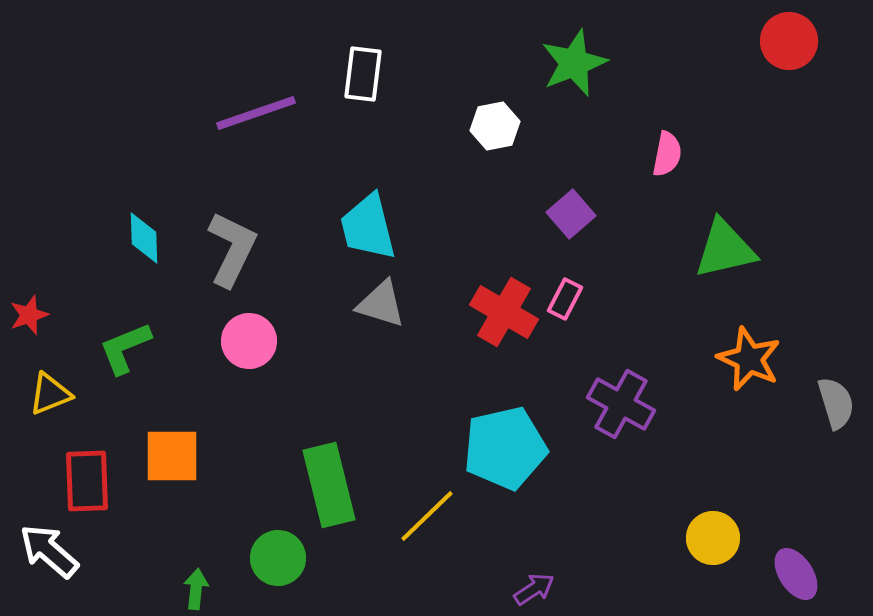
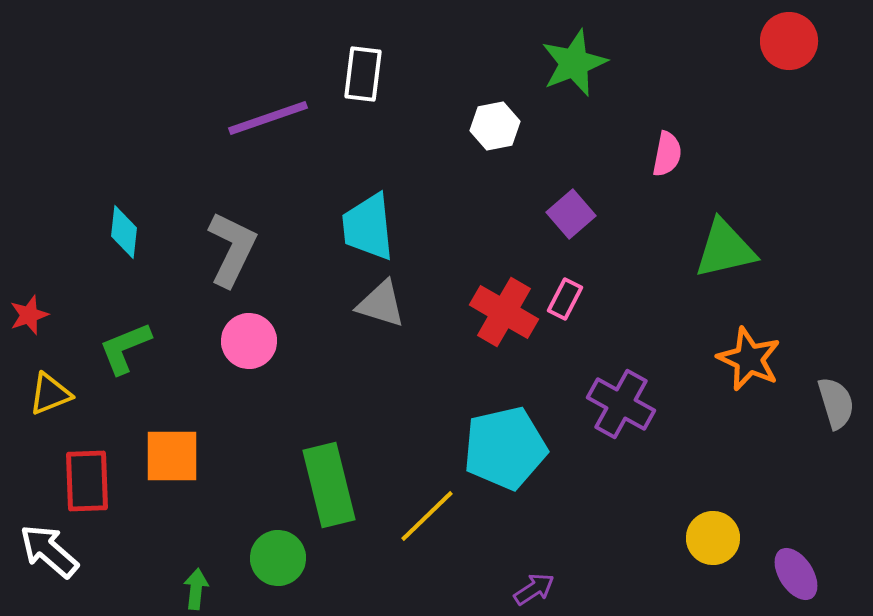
purple line: moved 12 px right, 5 px down
cyan trapezoid: rotated 8 degrees clockwise
cyan diamond: moved 20 px left, 6 px up; rotated 8 degrees clockwise
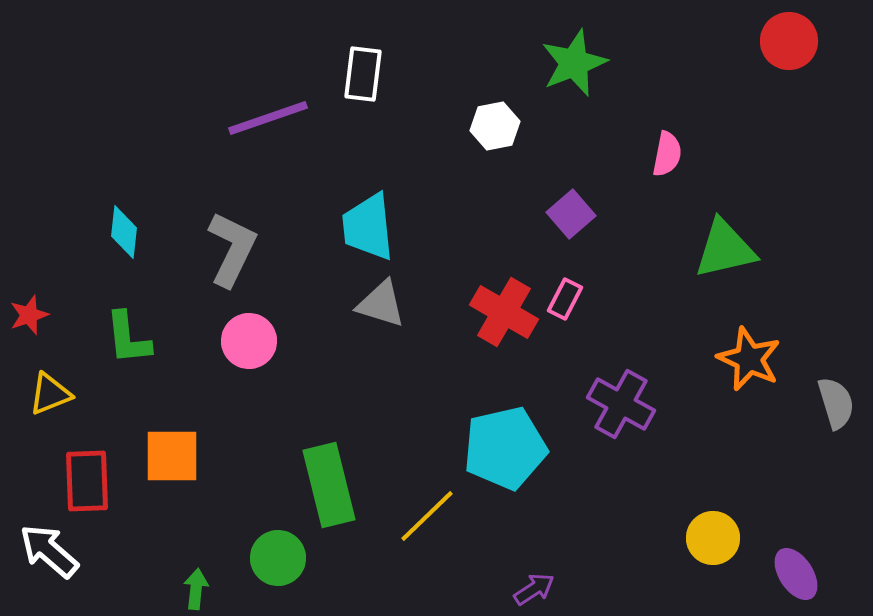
green L-shape: moved 3 px right, 10 px up; rotated 74 degrees counterclockwise
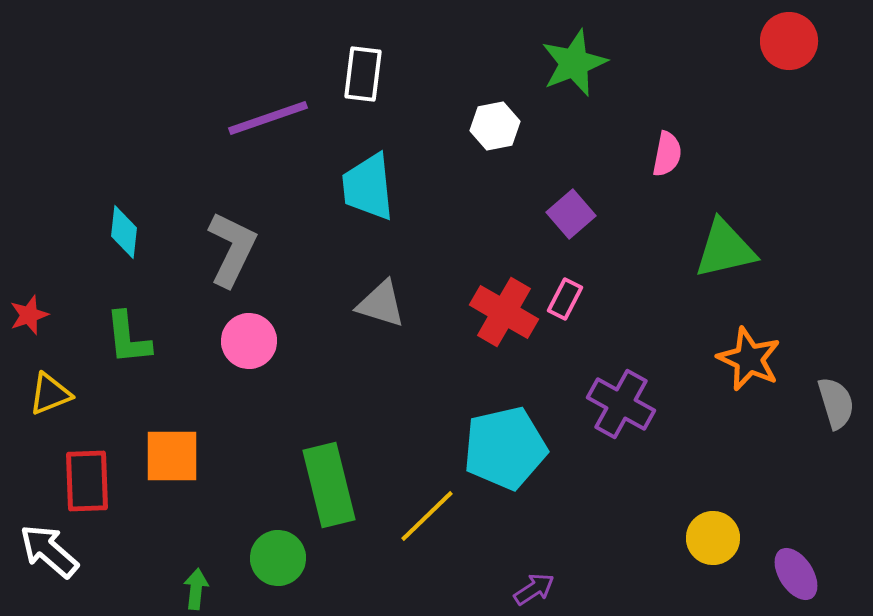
cyan trapezoid: moved 40 px up
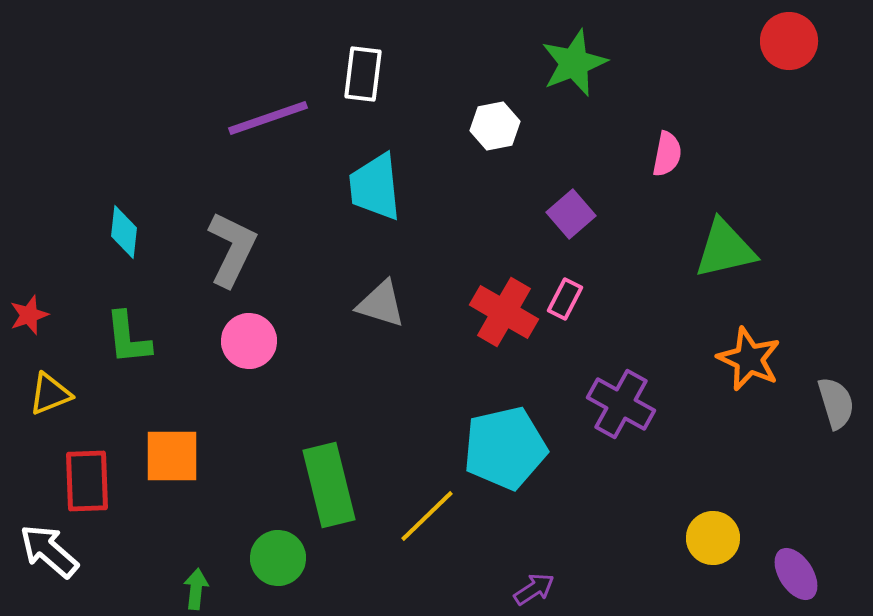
cyan trapezoid: moved 7 px right
